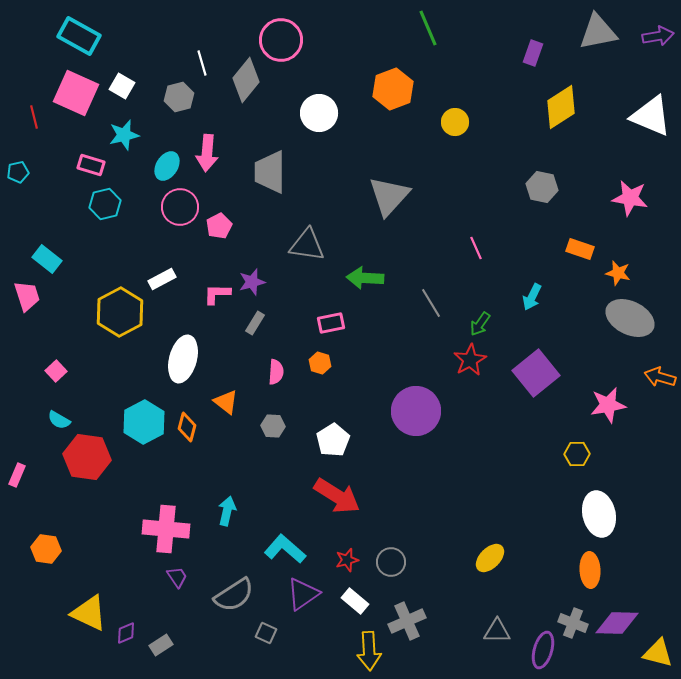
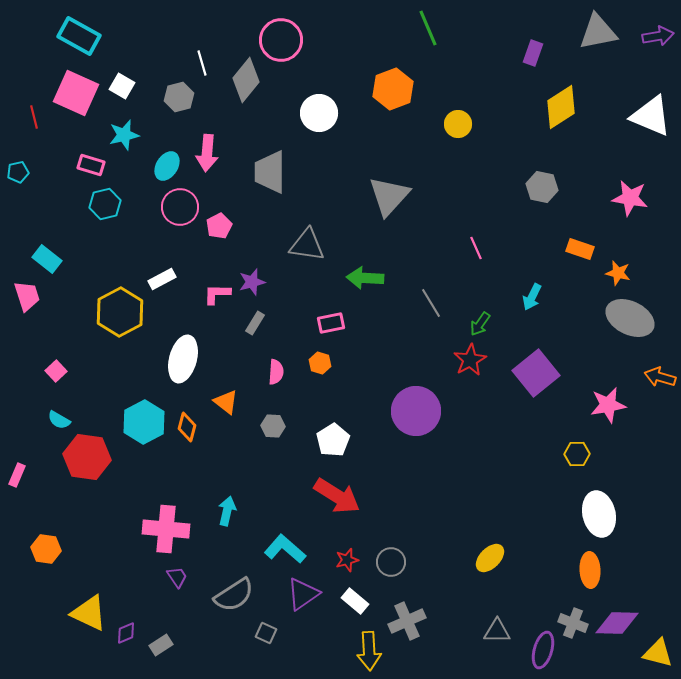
yellow circle at (455, 122): moved 3 px right, 2 px down
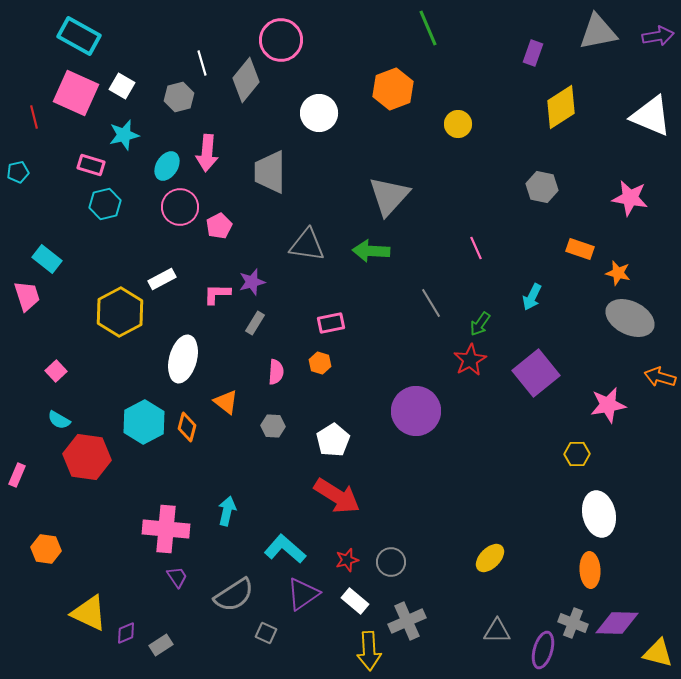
green arrow at (365, 278): moved 6 px right, 27 px up
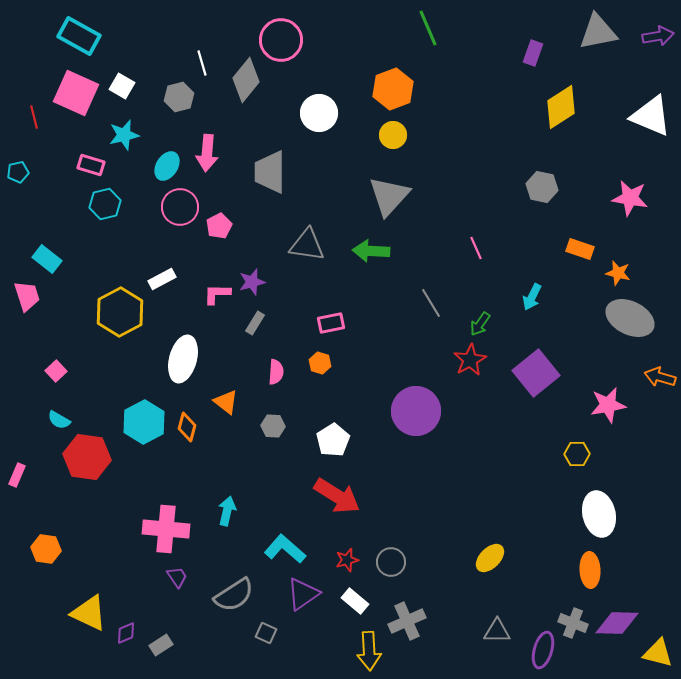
yellow circle at (458, 124): moved 65 px left, 11 px down
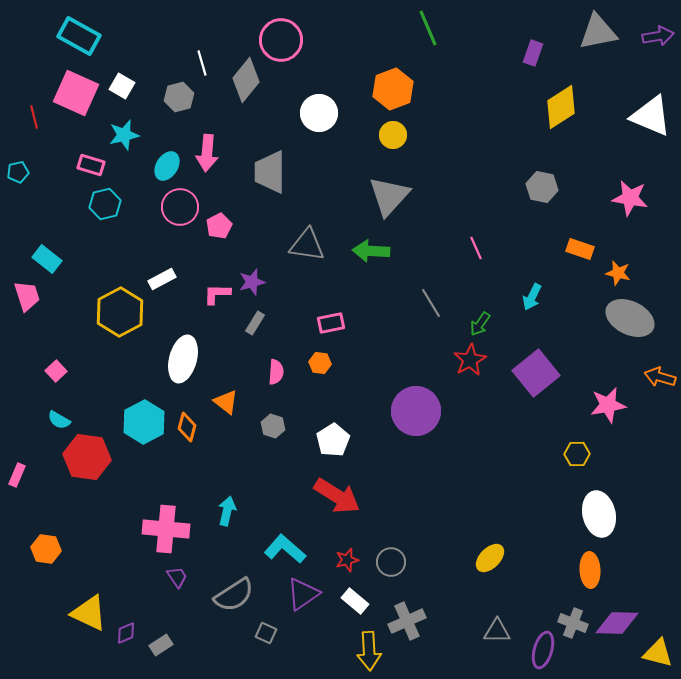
orange hexagon at (320, 363): rotated 10 degrees counterclockwise
gray hexagon at (273, 426): rotated 15 degrees clockwise
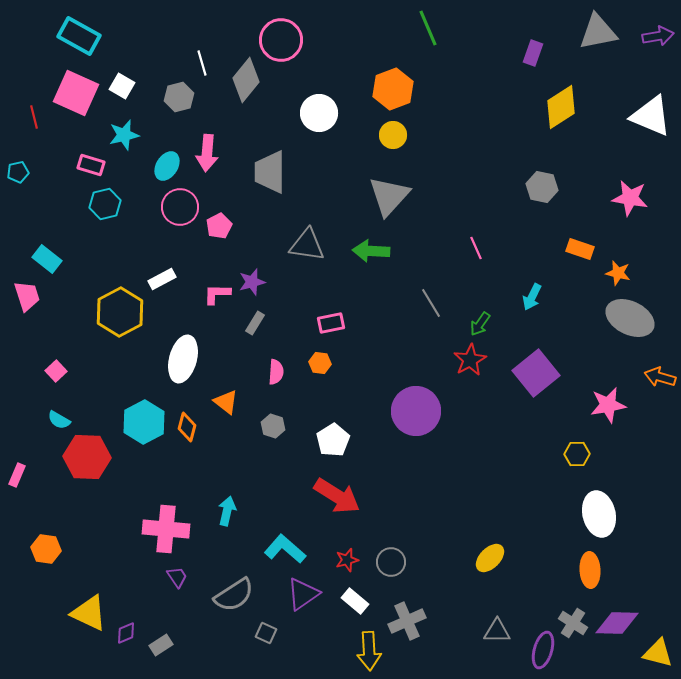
red hexagon at (87, 457): rotated 6 degrees counterclockwise
gray cross at (573, 623): rotated 12 degrees clockwise
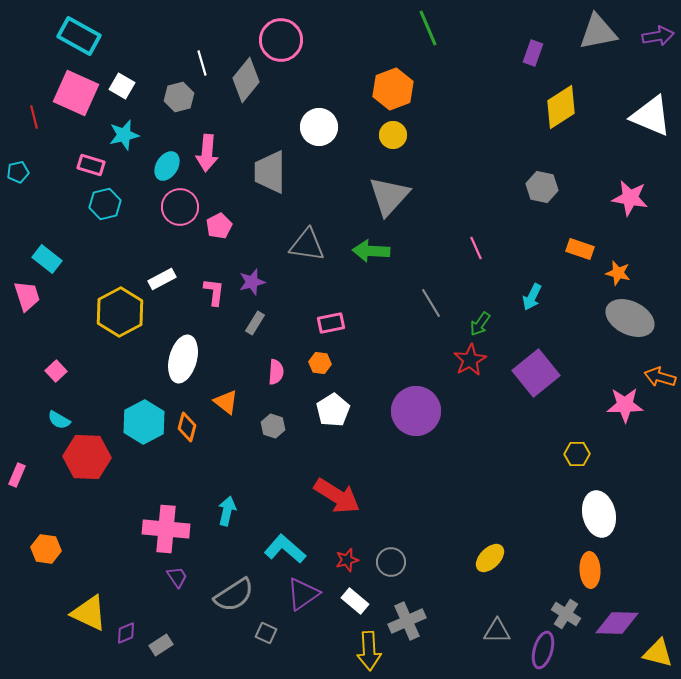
white circle at (319, 113): moved 14 px down
pink L-shape at (217, 294): moved 3 px left, 2 px up; rotated 96 degrees clockwise
pink star at (608, 405): moved 17 px right; rotated 9 degrees clockwise
white pentagon at (333, 440): moved 30 px up
gray cross at (573, 623): moved 7 px left, 9 px up
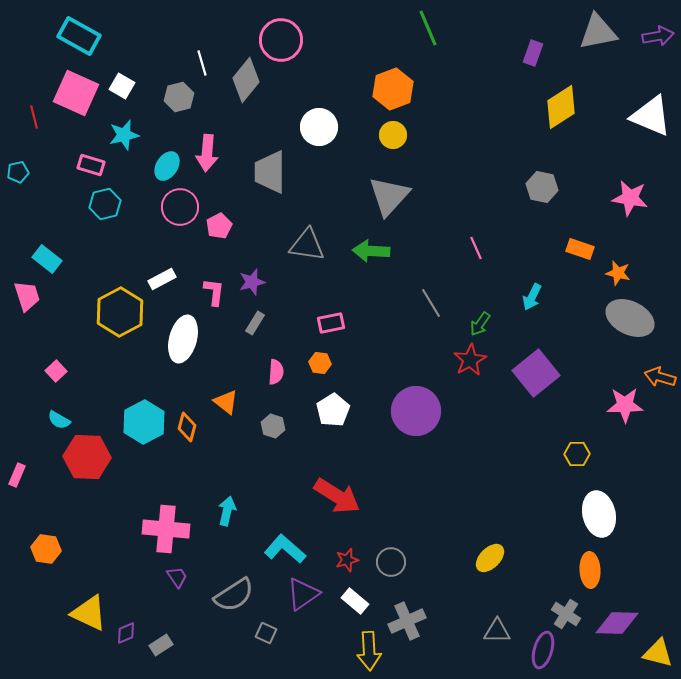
white ellipse at (183, 359): moved 20 px up
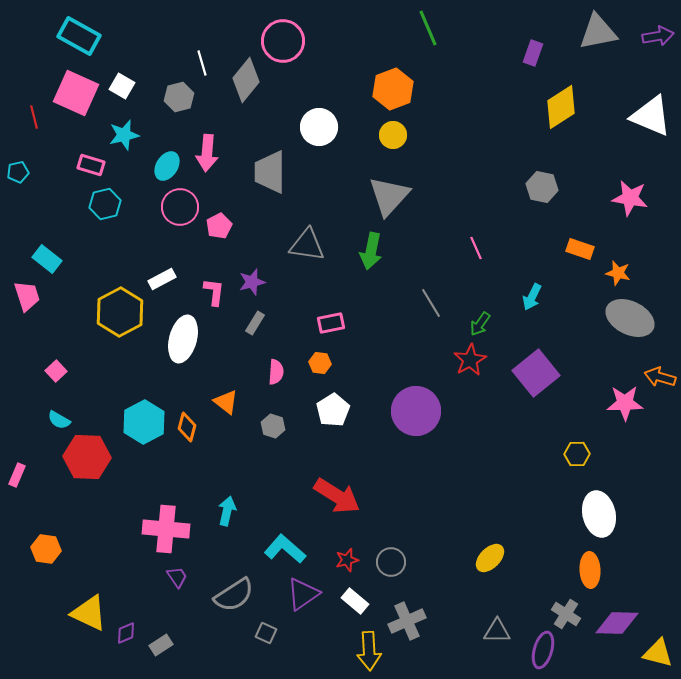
pink circle at (281, 40): moved 2 px right, 1 px down
green arrow at (371, 251): rotated 81 degrees counterclockwise
pink star at (625, 405): moved 2 px up
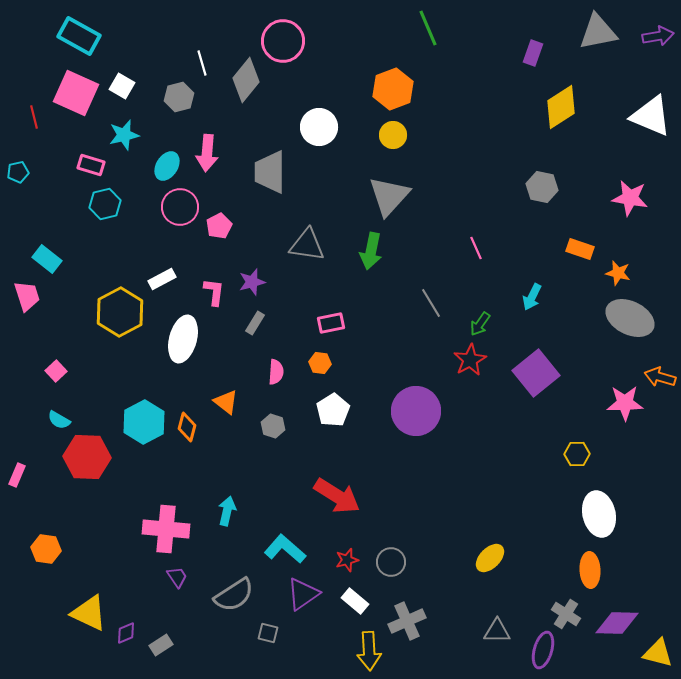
gray square at (266, 633): moved 2 px right; rotated 10 degrees counterclockwise
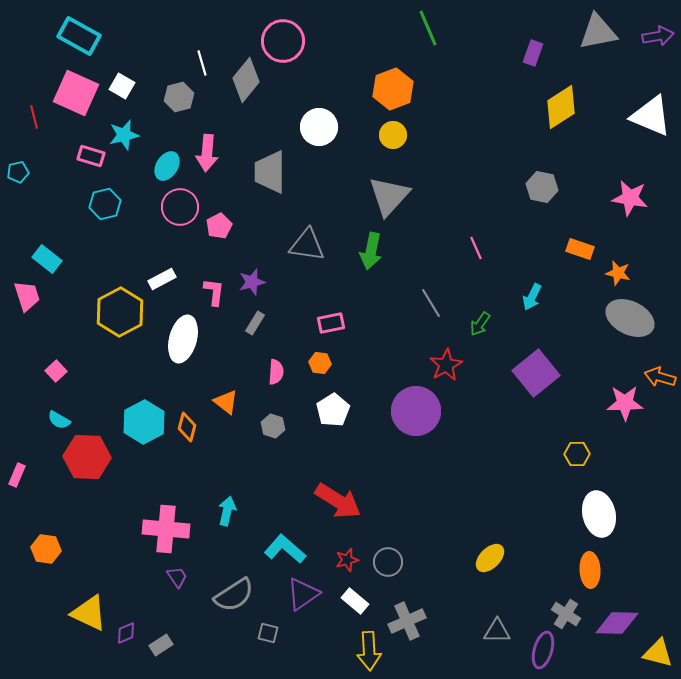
pink rectangle at (91, 165): moved 9 px up
red star at (470, 360): moved 24 px left, 5 px down
red arrow at (337, 496): moved 1 px right, 5 px down
gray circle at (391, 562): moved 3 px left
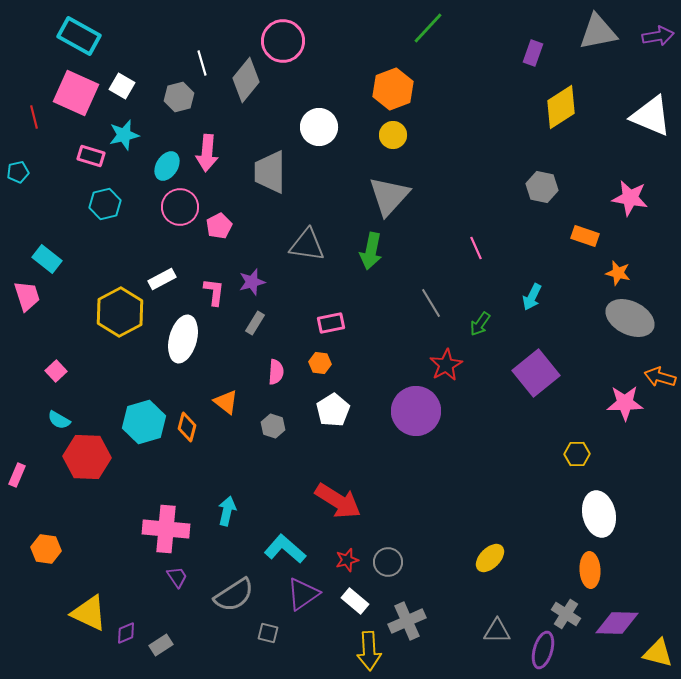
green line at (428, 28): rotated 66 degrees clockwise
orange rectangle at (580, 249): moved 5 px right, 13 px up
cyan hexagon at (144, 422): rotated 12 degrees clockwise
